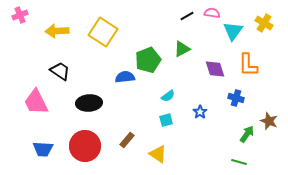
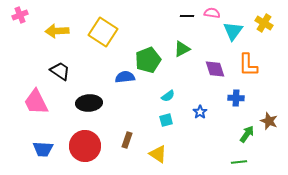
black line: rotated 32 degrees clockwise
blue cross: rotated 14 degrees counterclockwise
brown rectangle: rotated 21 degrees counterclockwise
green line: rotated 21 degrees counterclockwise
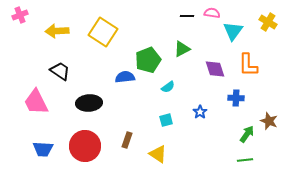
yellow cross: moved 4 px right, 1 px up
cyan semicircle: moved 9 px up
green line: moved 6 px right, 2 px up
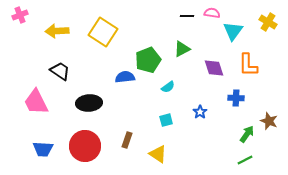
purple diamond: moved 1 px left, 1 px up
green line: rotated 21 degrees counterclockwise
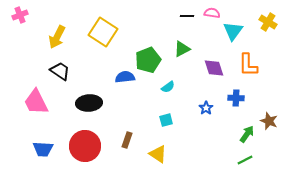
yellow arrow: moved 6 px down; rotated 60 degrees counterclockwise
blue star: moved 6 px right, 4 px up
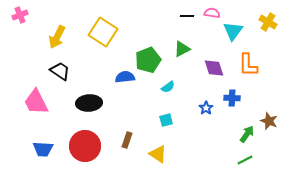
blue cross: moved 4 px left
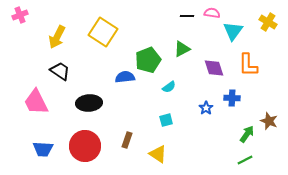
cyan semicircle: moved 1 px right
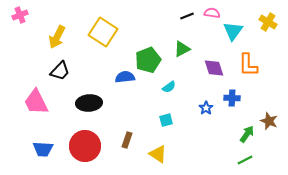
black line: rotated 24 degrees counterclockwise
black trapezoid: rotated 100 degrees clockwise
